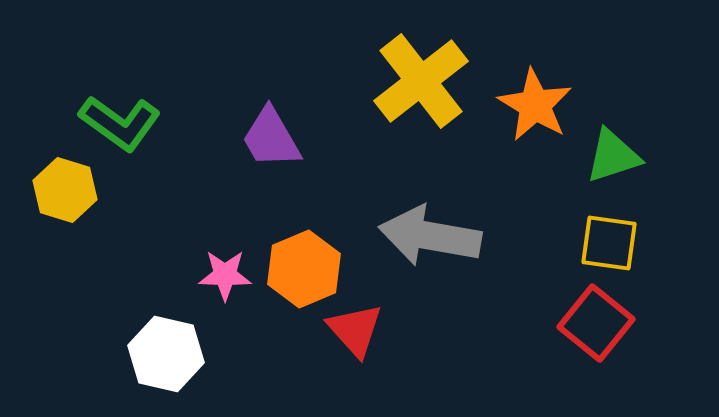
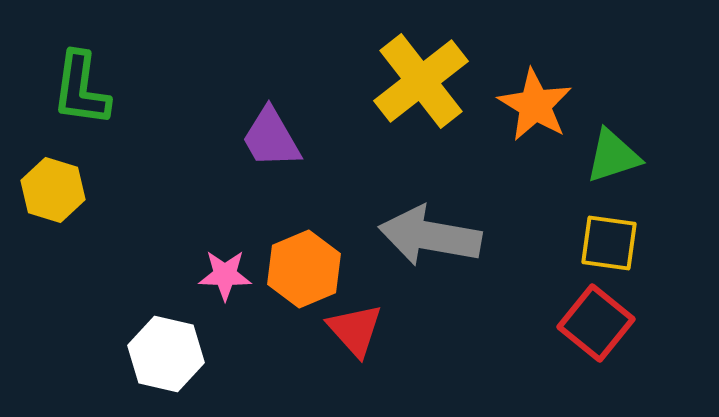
green L-shape: moved 39 px left, 34 px up; rotated 62 degrees clockwise
yellow hexagon: moved 12 px left
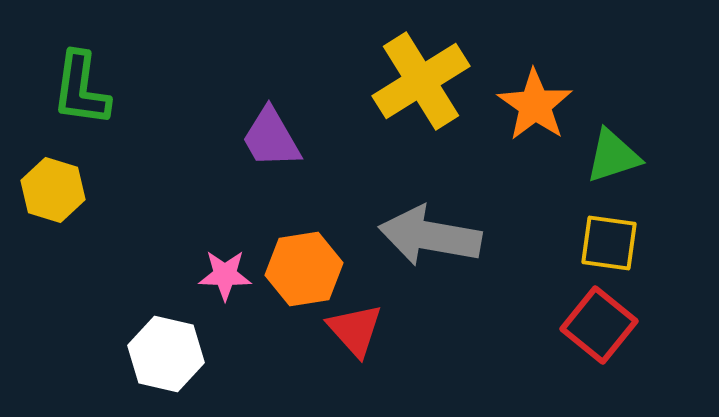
yellow cross: rotated 6 degrees clockwise
orange star: rotated 4 degrees clockwise
orange hexagon: rotated 14 degrees clockwise
red square: moved 3 px right, 2 px down
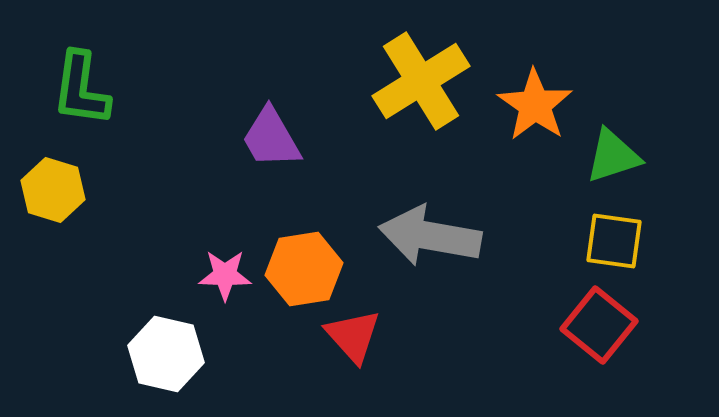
yellow square: moved 5 px right, 2 px up
red triangle: moved 2 px left, 6 px down
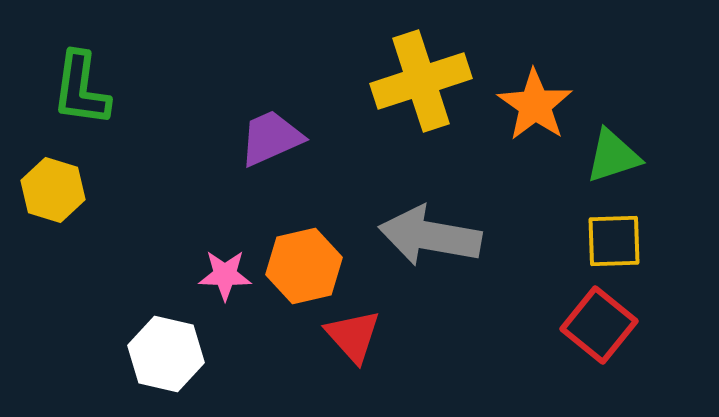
yellow cross: rotated 14 degrees clockwise
purple trapezoid: rotated 96 degrees clockwise
yellow square: rotated 10 degrees counterclockwise
orange hexagon: moved 3 px up; rotated 4 degrees counterclockwise
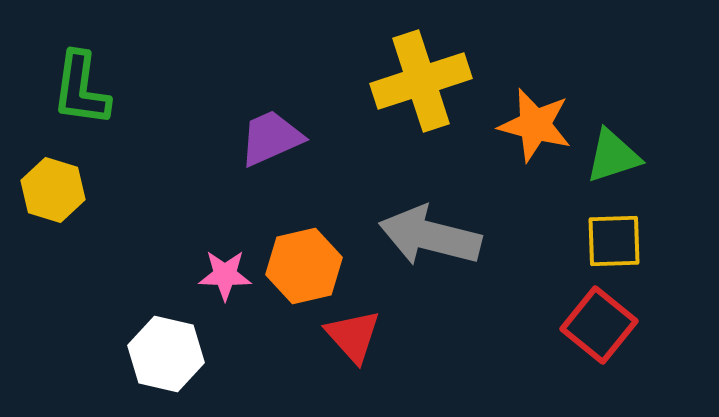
orange star: moved 20 px down; rotated 20 degrees counterclockwise
gray arrow: rotated 4 degrees clockwise
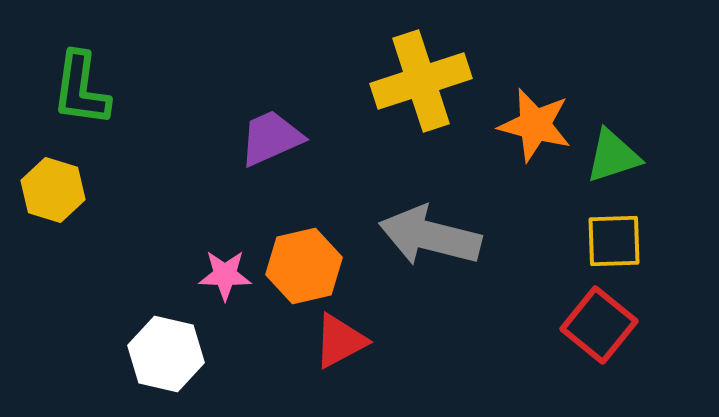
red triangle: moved 13 px left, 5 px down; rotated 44 degrees clockwise
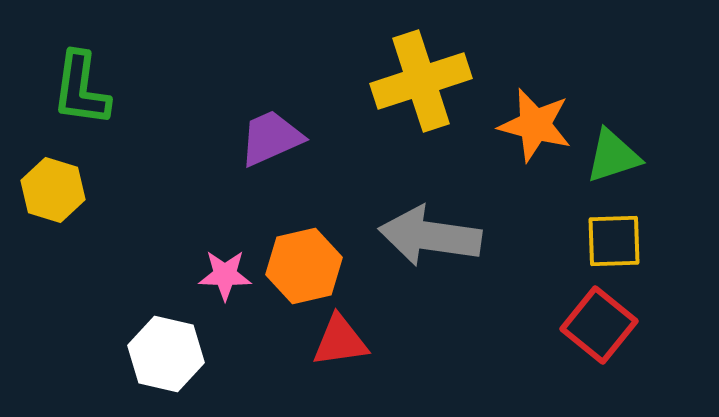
gray arrow: rotated 6 degrees counterclockwise
red triangle: rotated 20 degrees clockwise
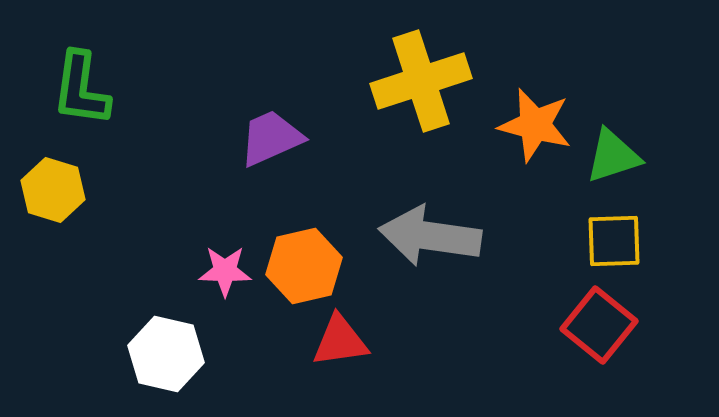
pink star: moved 4 px up
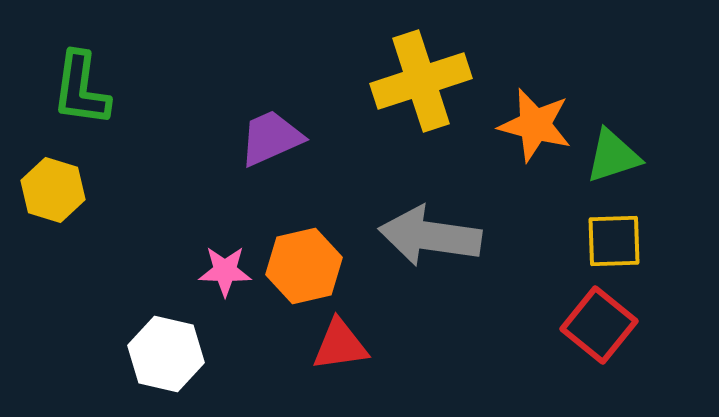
red triangle: moved 4 px down
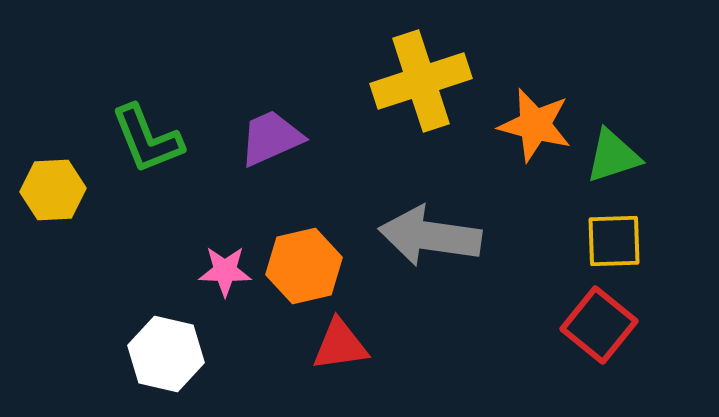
green L-shape: moved 66 px right, 50 px down; rotated 30 degrees counterclockwise
yellow hexagon: rotated 20 degrees counterclockwise
